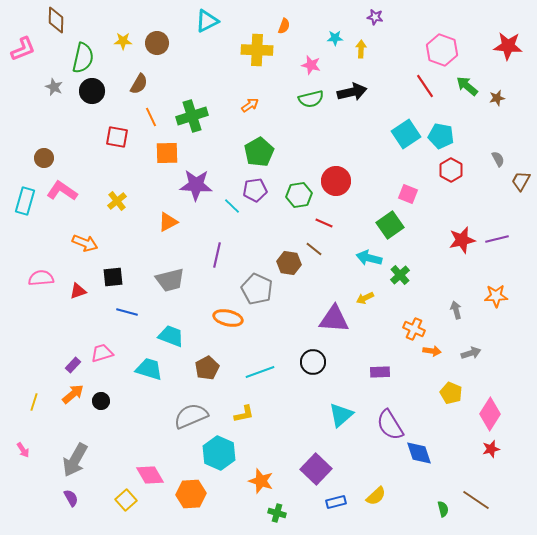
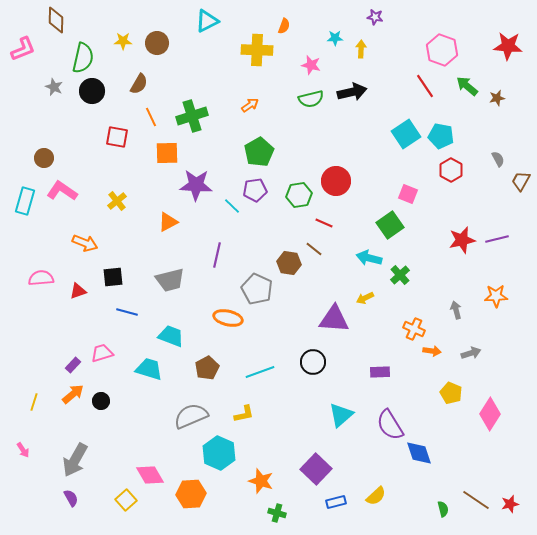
red star at (491, 449): moved 19 px right, 55 px down
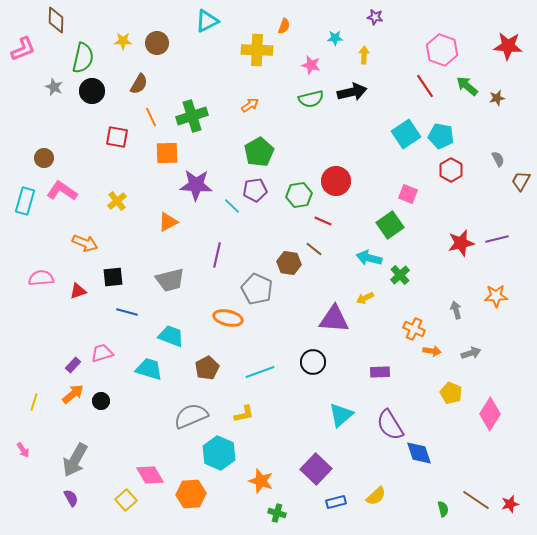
yellow arrow at (361, 49): moved 3 px right, 6 px down
red line at (324, 223): moved 1 px left, 2 px up
red star at (462, 240): moved 1 px left, 3 px down
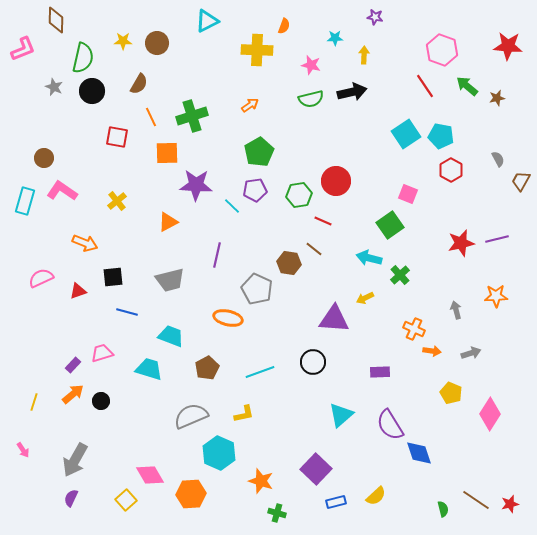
pink semicircle at (41, 278): rotated 20 degrees counterclockwise
purple semicircle at (71, 498): rotated 126 degrees counterclockwise
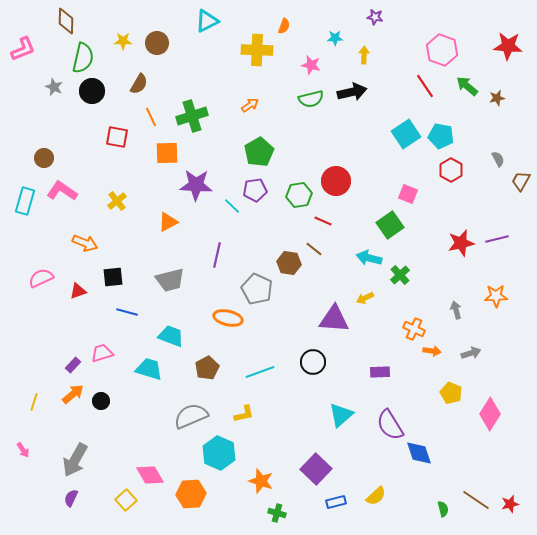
brown diamond at (56, 20): moved 10 px right, 1 px down
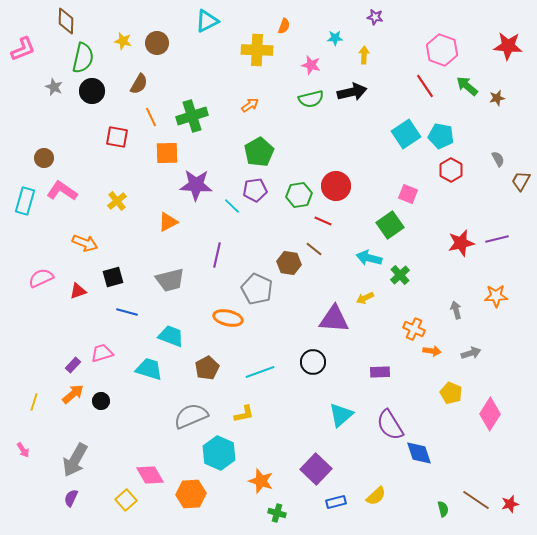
yellow star at (123, 41): rotated 12 degrees clockwise
red circle at (336, 181): moved 5 px down
black square at (113, 277): rotated 10 degrees counterclockwise
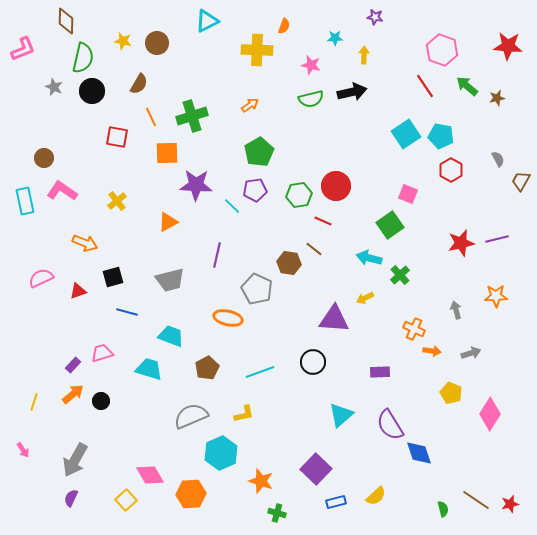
cyan rectangle at (25, 201): rotated 28 degrees counterclockwise
cyan hexagon at (219, 453): moved 2 px right; rotated 12 degrees clockwise
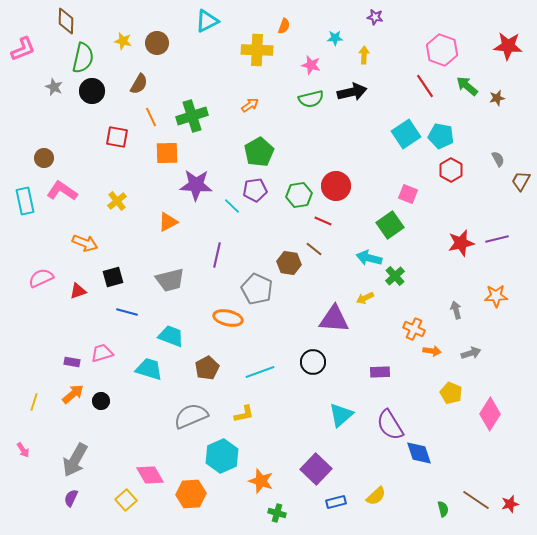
green cross at (400, 275): moved 5 px left, 1 px down
purple rectangle at (73, 365): moved 1 px left, 3 px up; rotated 56 degrees clockwise
cyan hexagon at (221, 453): moved 1 px right, 3 px down
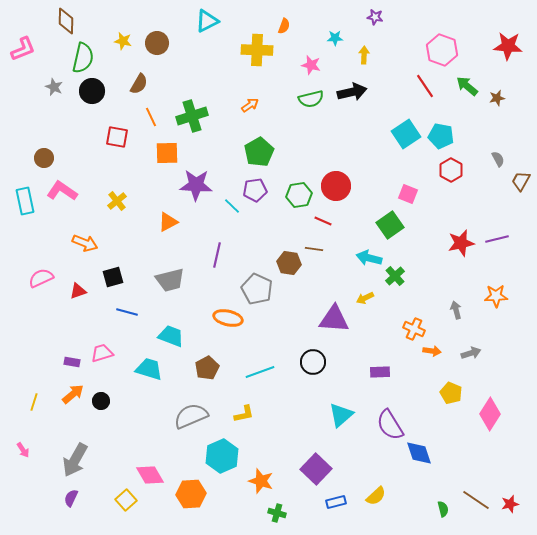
brown line at (314, 249): rotated 30 degrees counterclockwise
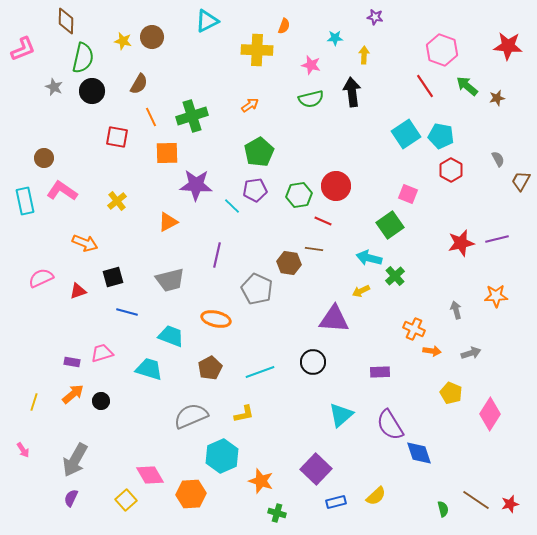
brown circle at (157, 43): moved 5 px left, 6 px up
black arrow at (352, 92): rotated 84 degrees counterclockwise
yellow arrow at (365, 298): moved 4 px left, 7 px up
orange ellipse at (228, 318): moved 12 px left, 1 px down
brown pentagon at (207, 368): moved 3 px right
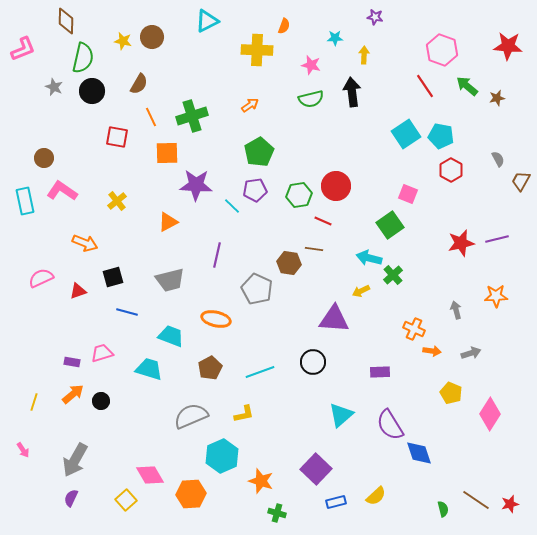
green cross at (395, 276): moved 2 px left, 1 px up
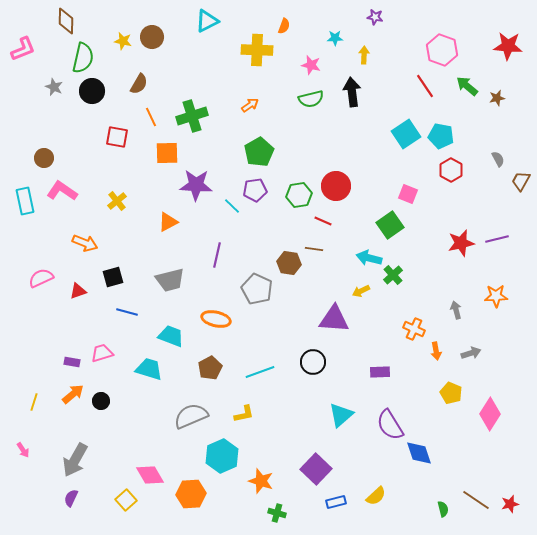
orange arrow at (432, 351): moved 4 px right; rotated 72 degrees clockwise
